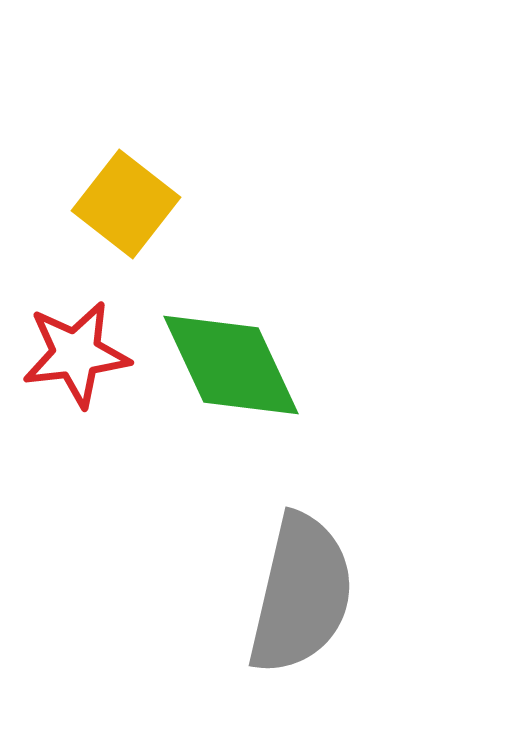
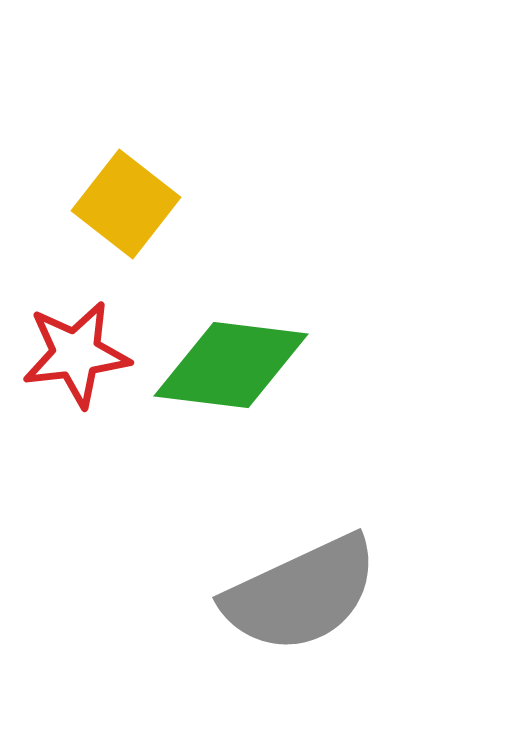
green diamond: rotated 58 degrees counterclockwise
gray semicircle: rotated 52 degrees clockwise
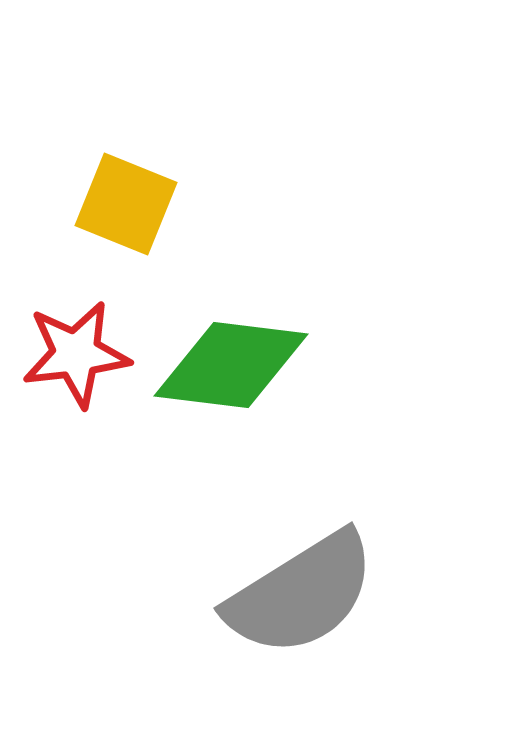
yellow square: rotated 16 degrees counterclockwise
gray semicircle: rotated 7 degrees counterclockwise
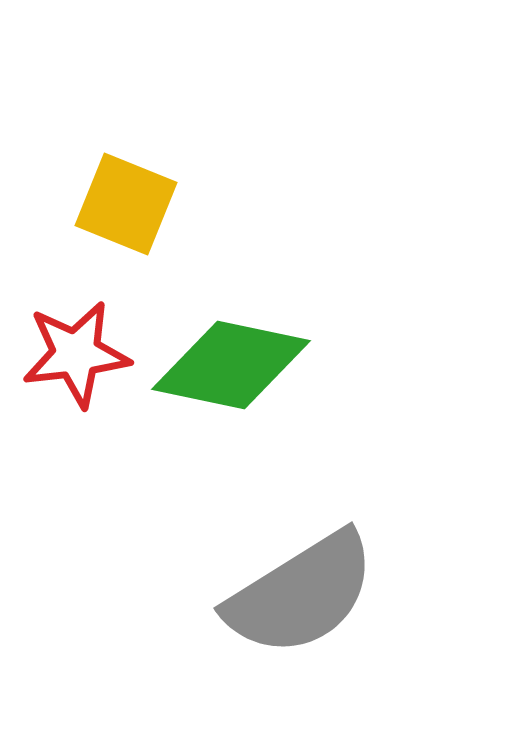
green diamond: rotated 5 degrees clockwise
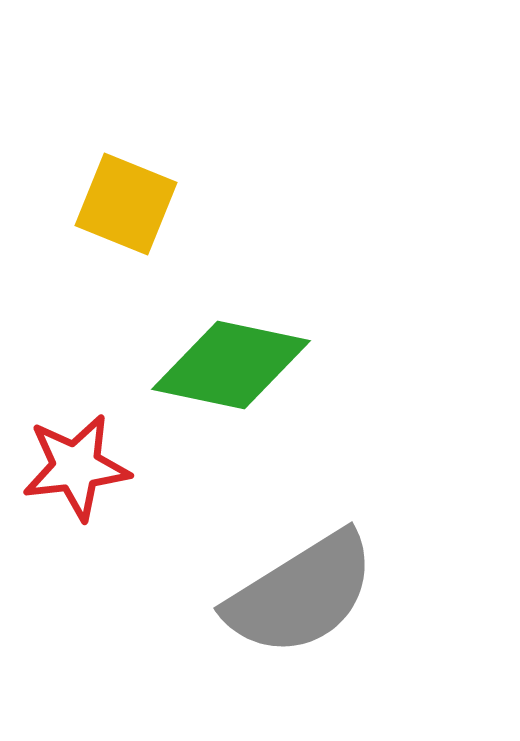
red star: moved 113 px down
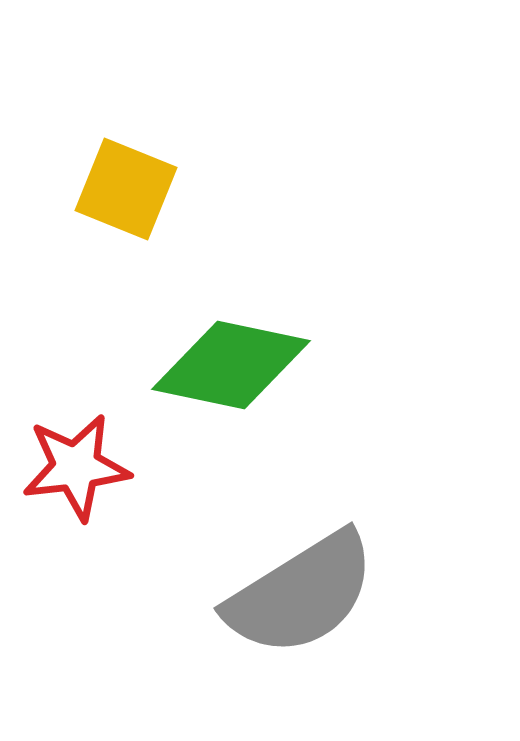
yellow square: moved 15 px up
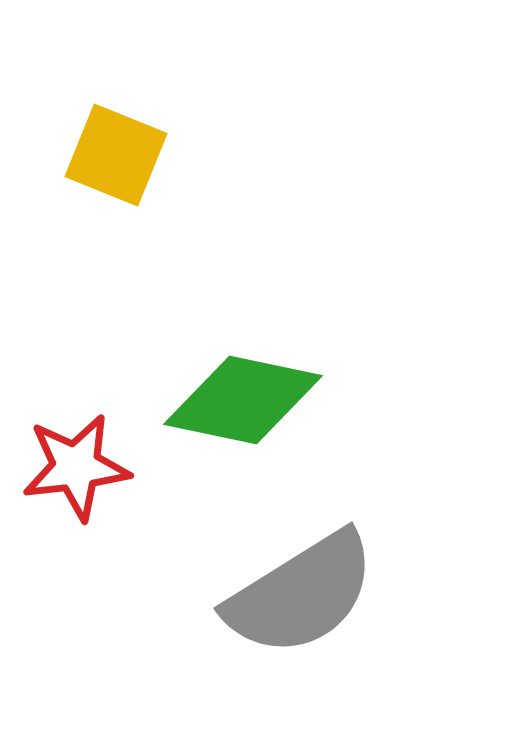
yellow square: moved 10 px left, 34 px up
green diamond: moved 12 px right, 35 px down
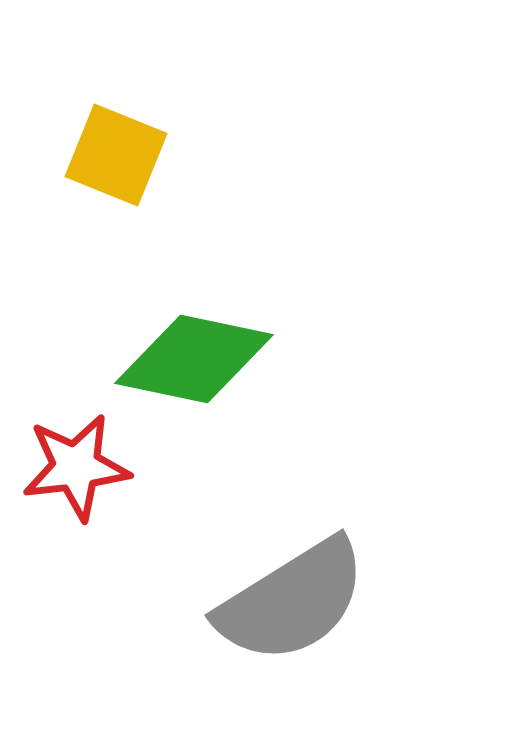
green diamond: moved 49 px left, 41 px up
gray semicircle: moved 9 px left, 7 px down
